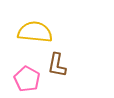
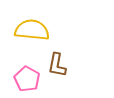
yellow semicircle: moved 3 px left, 2 px up
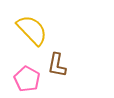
yellow semicircle: rotated 40 degrees clockwise
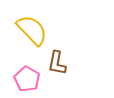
brown L-shape: moved 2 px up
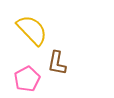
pink pentagon: rotated 15 degrees clockwise
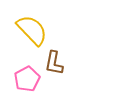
brown L-shape: moved 3 px left
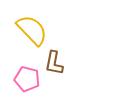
pink pentagon: rotated 30 degrees counterclockwise
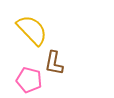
pink pentagon: moved 2 px right, 1 px down
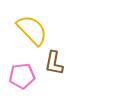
pink pentagon: moved 7 px left, 4 px up; rotated 20 degrees counterclockwise
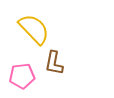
yellow semicircle: moved 2 px right, 1 px up
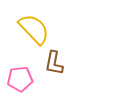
pink pentagon: moved 2 px left, 3 px down
